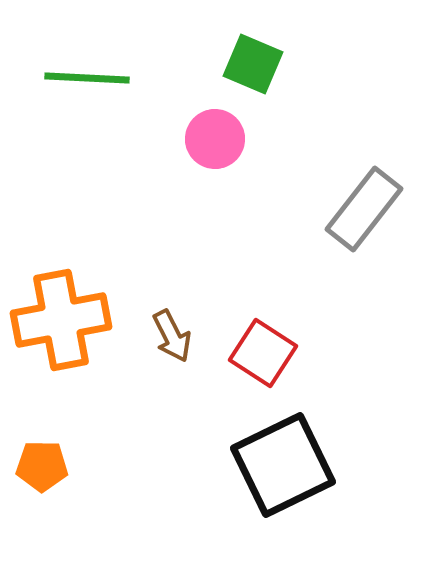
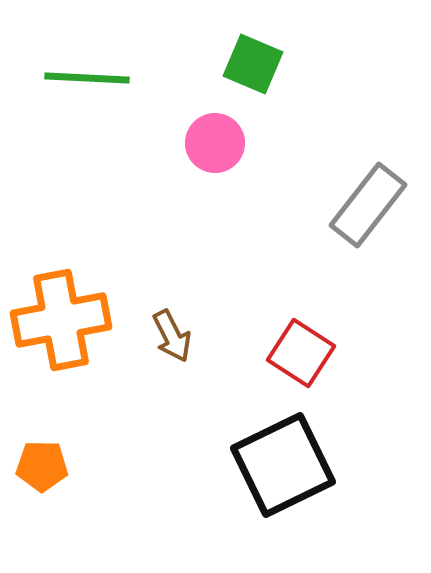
pink circle: moved 4 px down
gray rectangle: moved 4 px right, 4 px up
red square: moved 38 px right
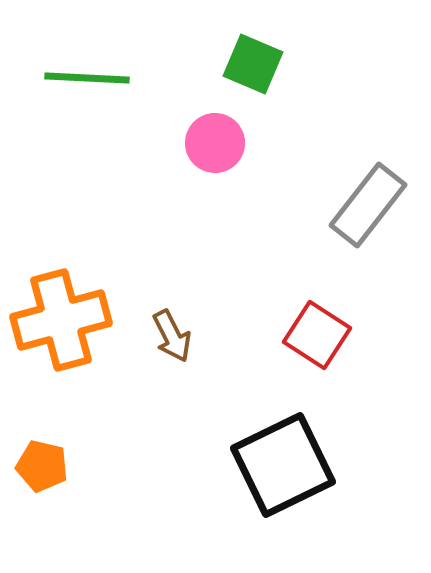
orange cross: rotated 4 degrees counterclockwise
red square: moved 16 px right, 18 px up
orange pentagon: rotated 12 degrees clockwise
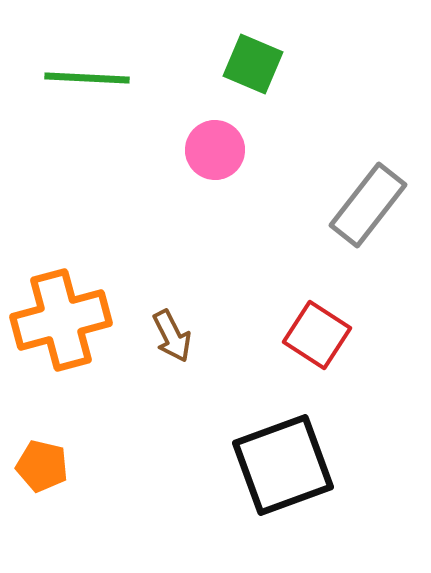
pink circle: moved 7 px down
black square: rotated 6 degrees clockwise
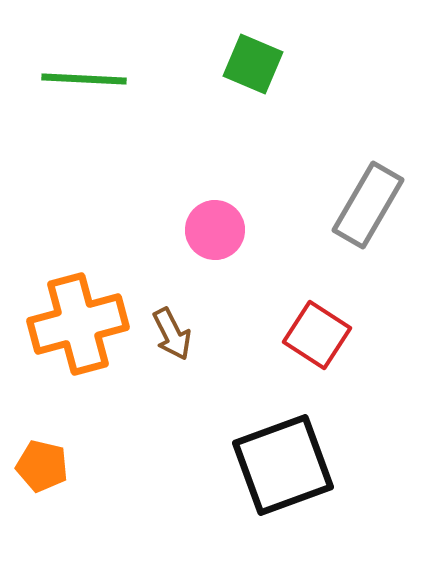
green line: moved 3 px left, 1 px down
pink circle: moved 80 px down
gray rectangle: rotated 8 degrees counterclockwise
orange cross: moved 17 px right, 4 px down
brown arrow: moved 2 px up
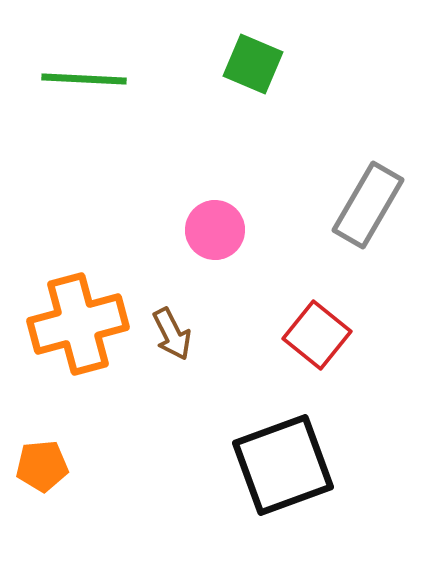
red square: rotated 6 degrees clockwise
orange pentagon: rotated 18 degrees counterclockwise
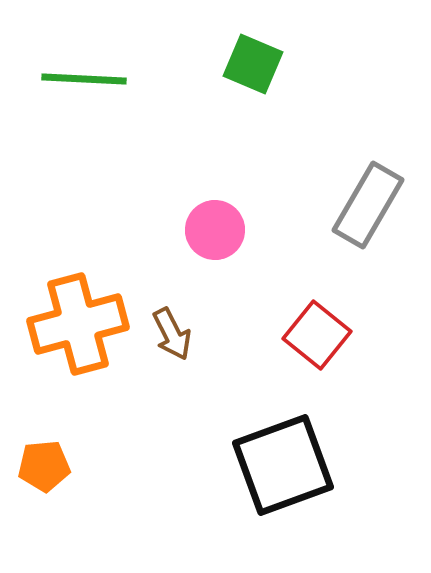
orange pentagon: moved 2 px right
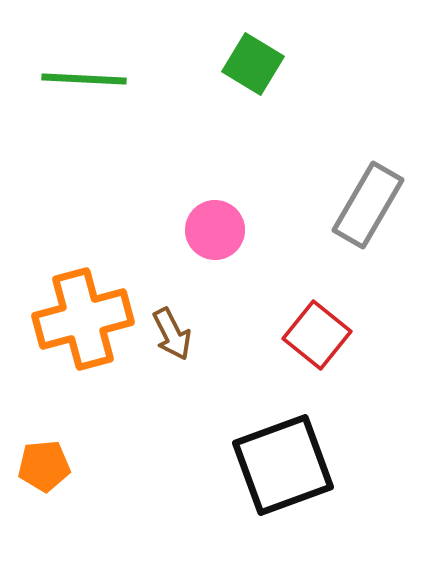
green square: rotated 8 degrees clockwise
orange cross: moved 5 px right, 5 px up
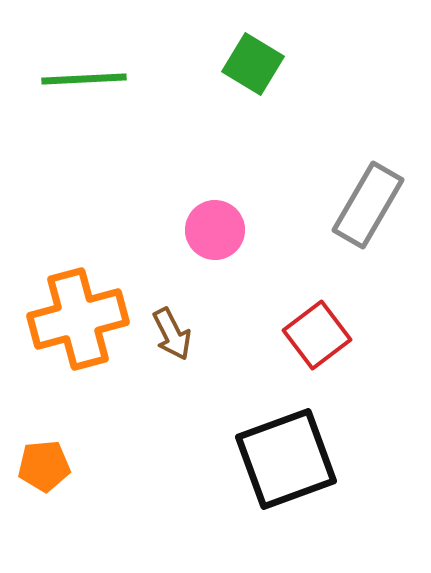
green line: rotated 6 degrees counterclockwise
orange cross: moved 5 px left
red square: rotated 14 degrees clockwise
black square: moved 3 px right, 6 px up
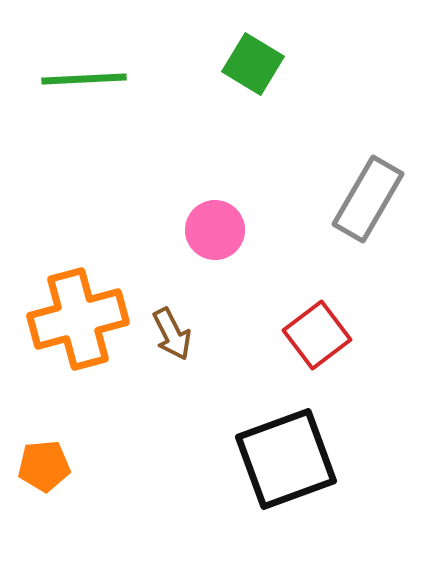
gray rectangle: moved 6 px up
